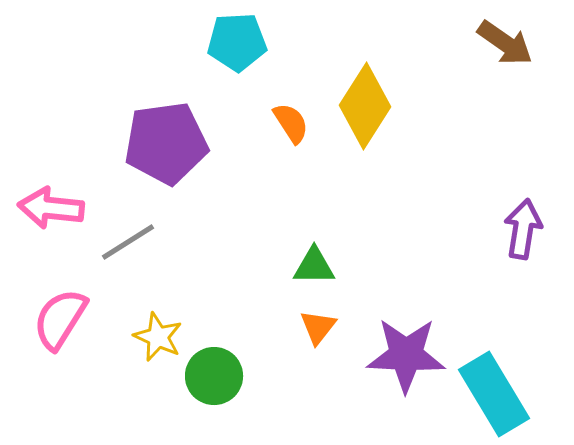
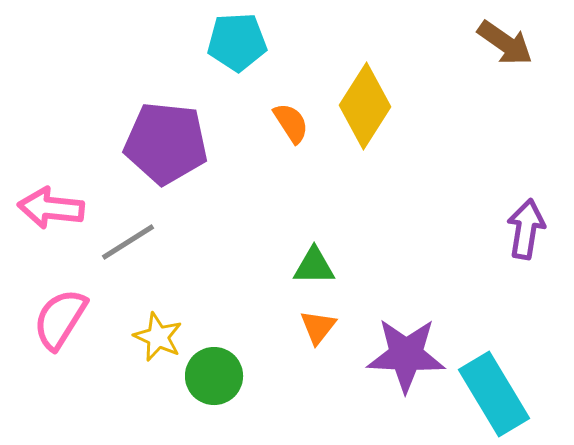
purple pentagon: rotated 14 degrees clockwise
purple arrow: moved 3 px right
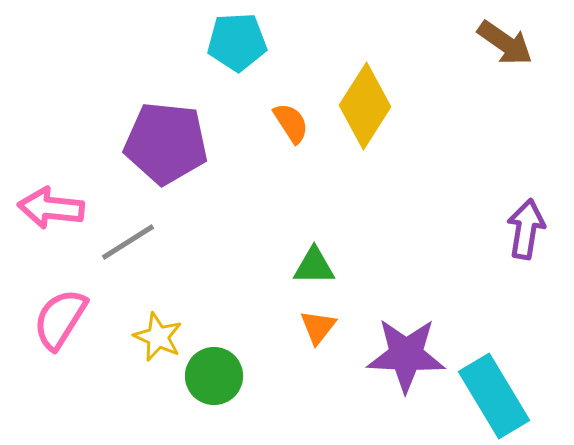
cyan rectangle: moved 2 px down
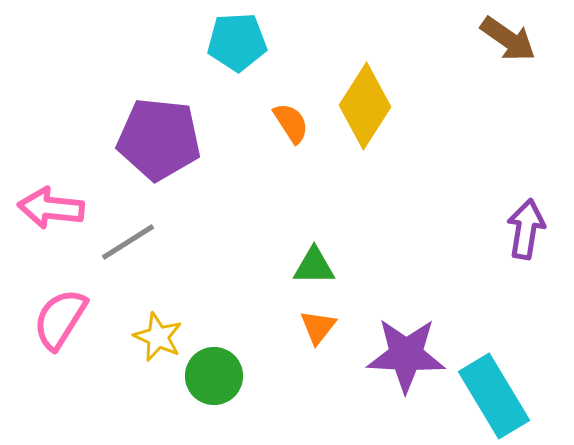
brown arrow: moved 3 px right, 4 px up
purple pentagon: moved 7 px left, 4 px up
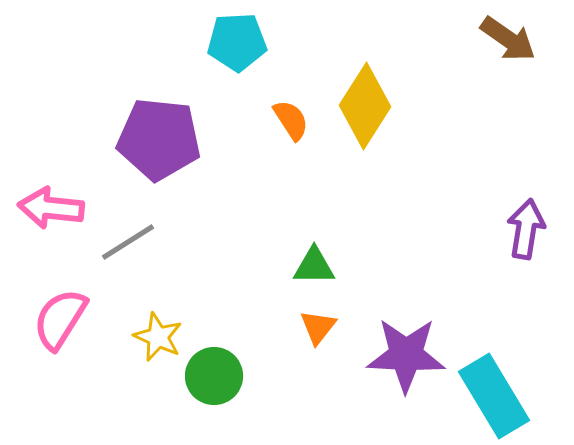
orange semicircle: moved 3 px up
